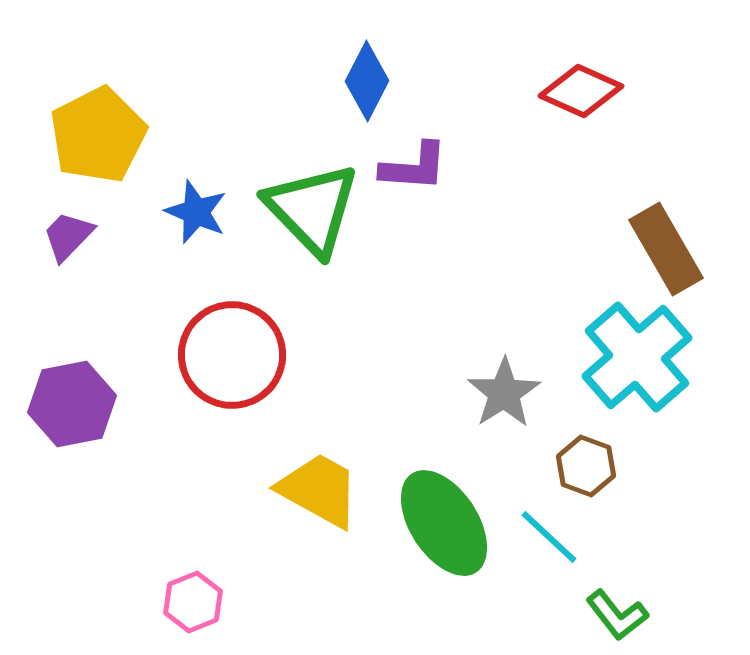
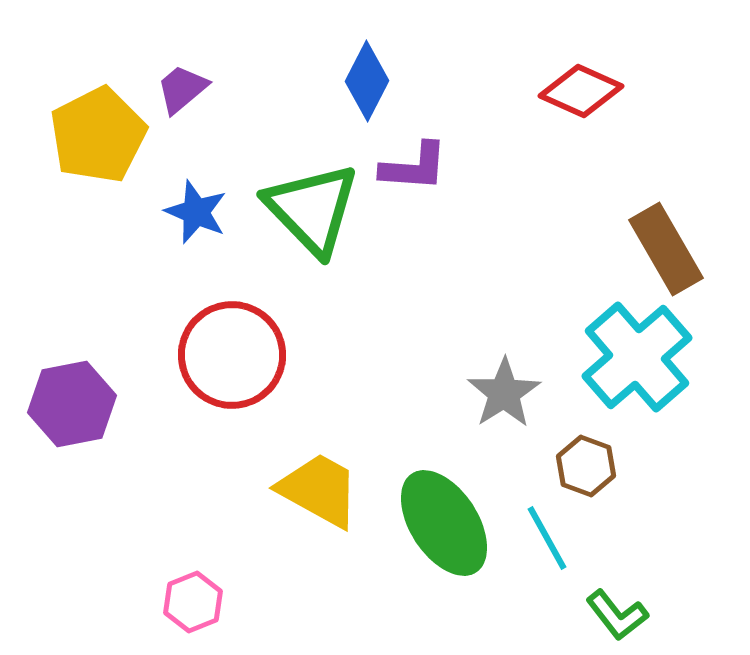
purple trapezoid: moved 114 px right, 147 px up; rotated 6 degrees clockwise
cyan line: moved 2 px left, 1 px down; rotated 18 degrees clockwise
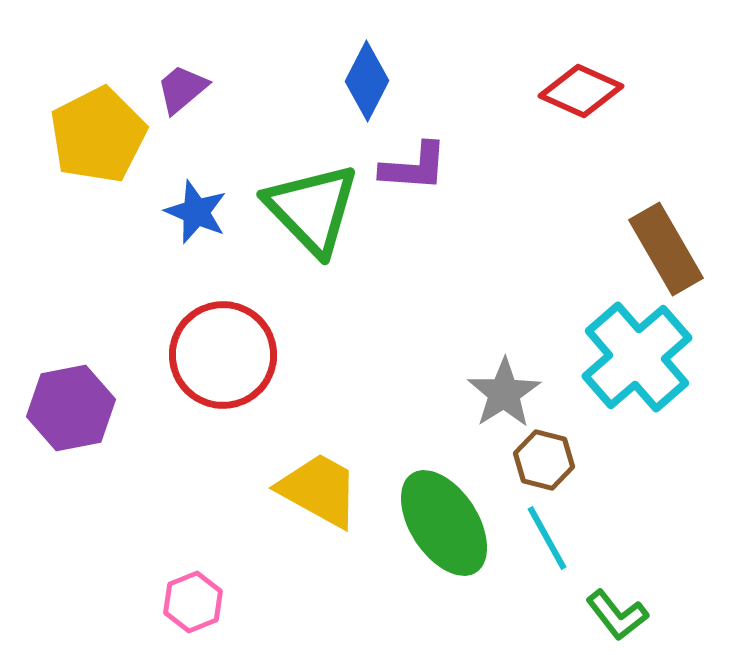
red circle: moved 9 px left
purple hexagon: moved 1 px left, 4 px down
brown hexagon: moved 42 px left, 6 px up; rotated 6 degrees counterclockwise
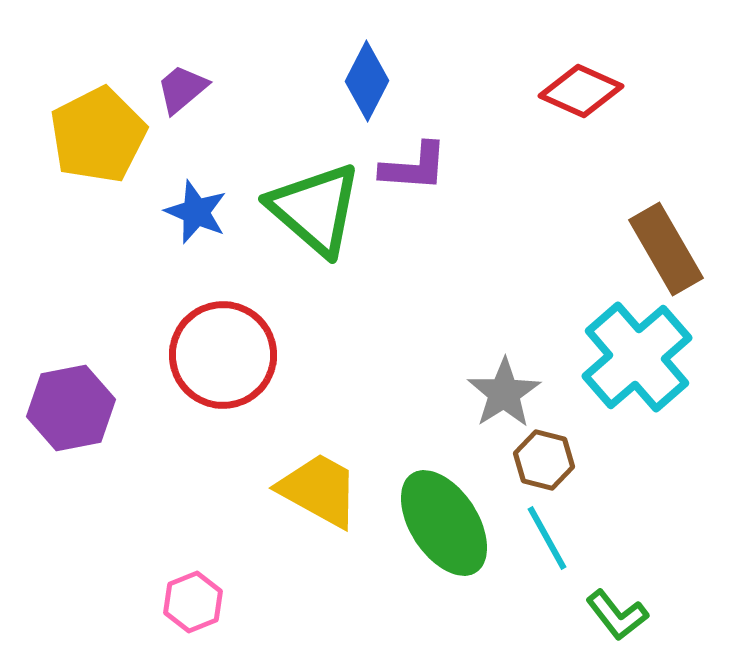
green triangle: moved 3 px right; rotated 5 degrees counterclockwise
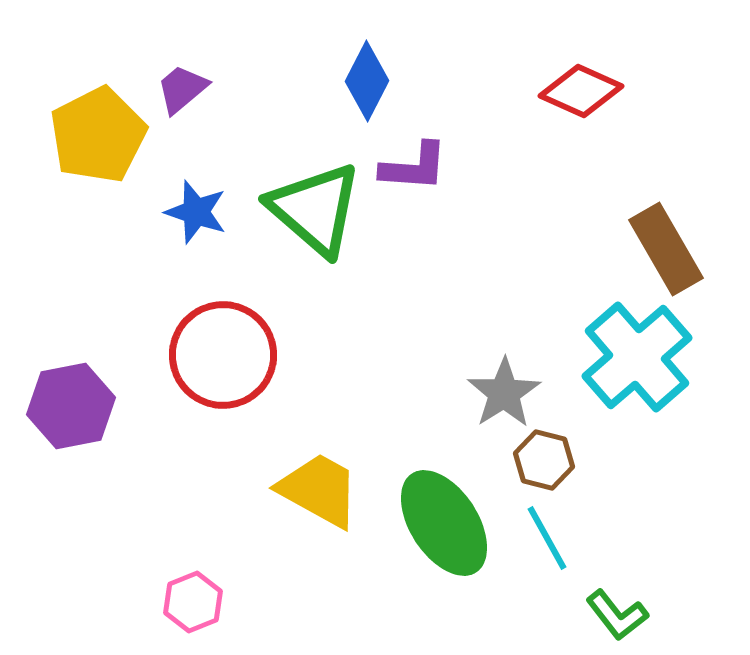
blue star: rotated 4 degrees counterclockwise
purple hexagon: moved 2 px up
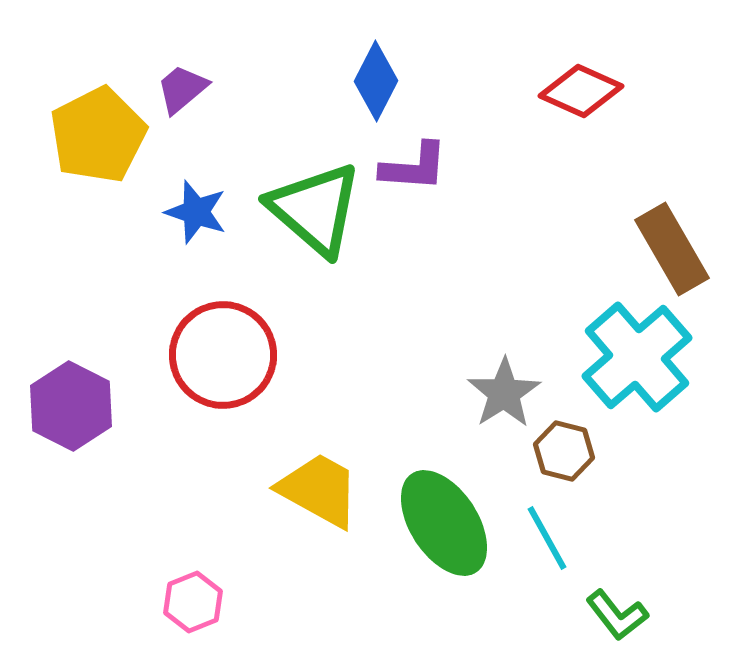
blue diamond: moved 9 px right
brown rectangle: moved 6 px right
purple hexagon: rotated 22 degrees counterclockwise
brown hexagon: moved 20 px right, 9 px up
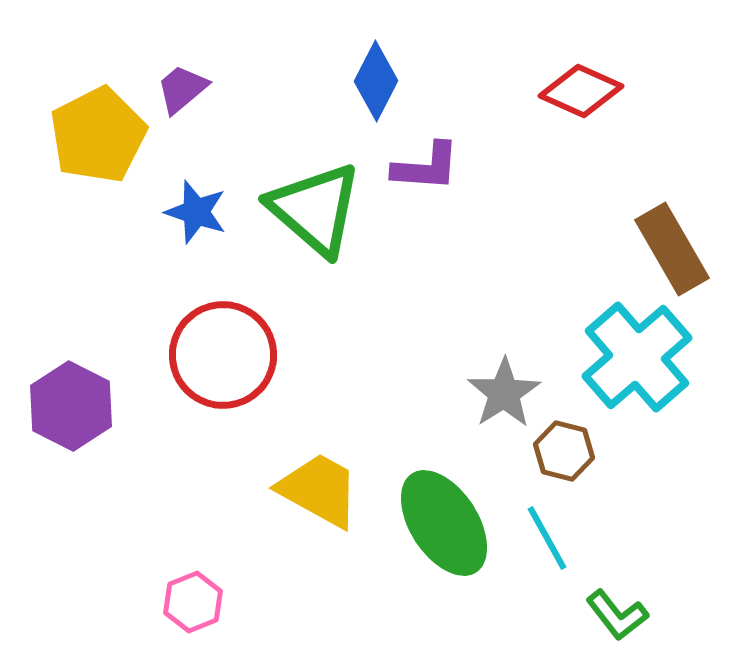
purple L-shape: moved 12 px right
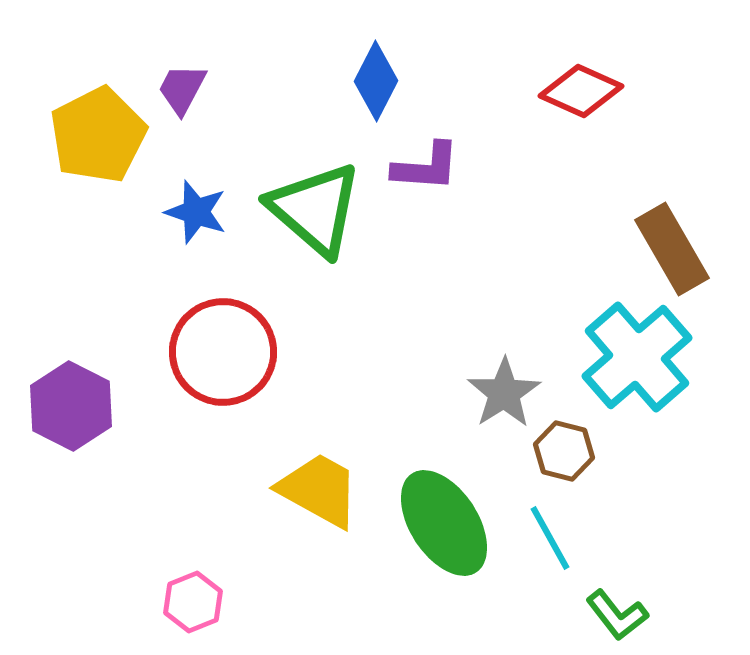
purple trapezoid: rotated 22 degrees counterclockwise
red circle: moved 3 px up
cyan line: moved 3 px right
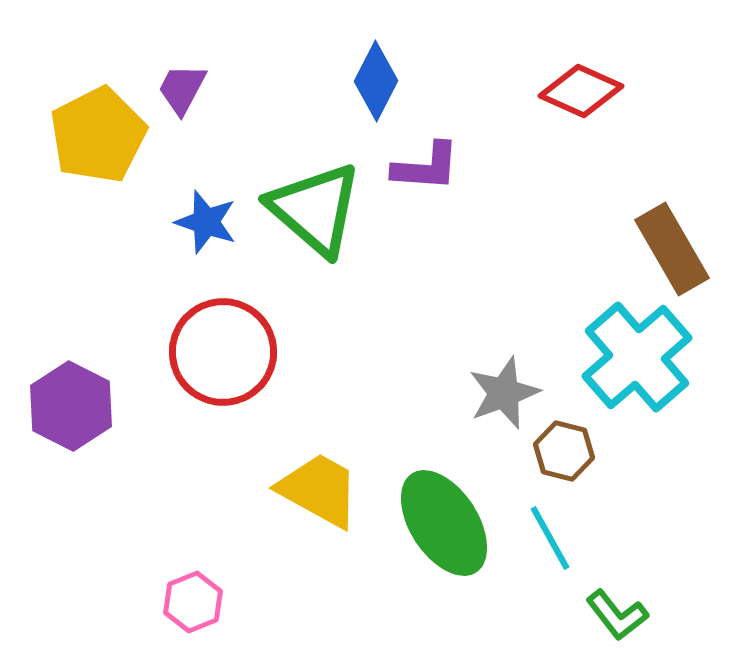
blue star: moved 10 px right, 10 px down
gray star: rotated 12 degrees clockwise
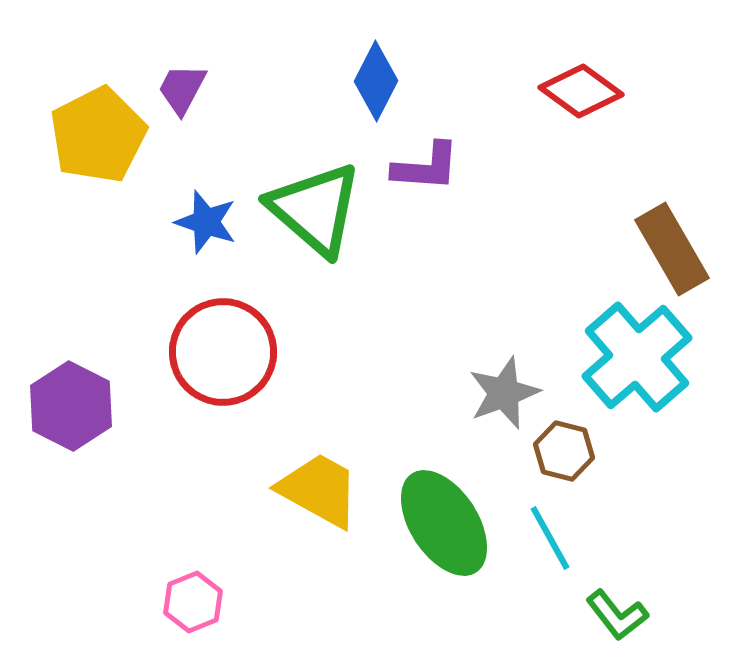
red diamond: rotated 12 degrees clockwise
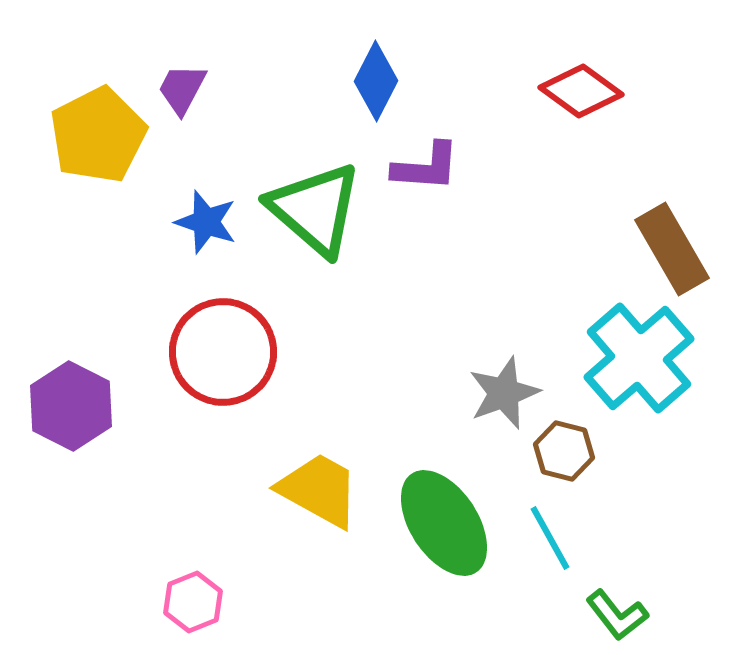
cyan cross: moved 2 px right, 1 px down
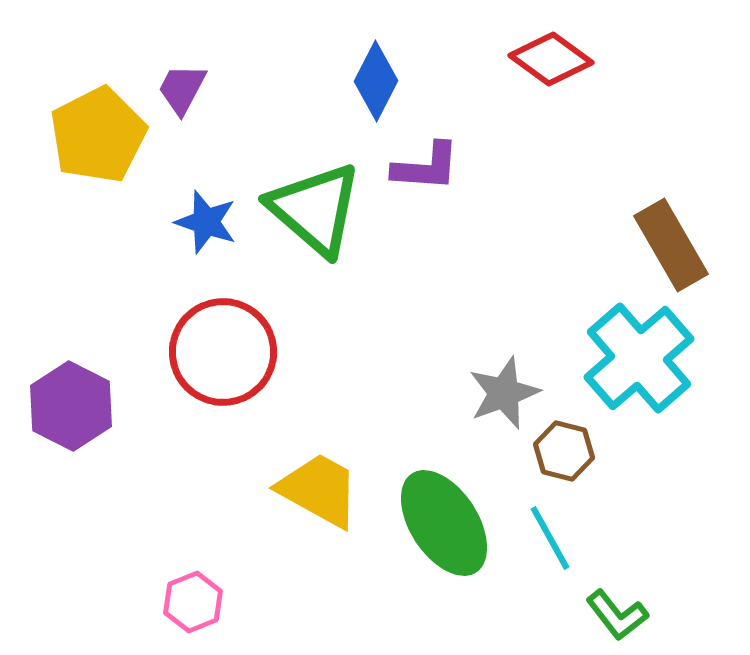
red diamond: moved 30 px left, 32 px up
brown rectangle: moved 1 px left, 4 px up
